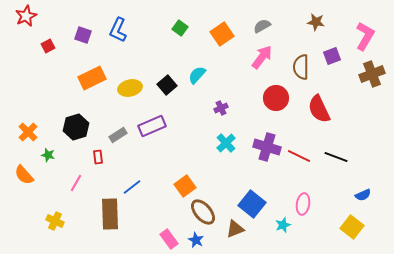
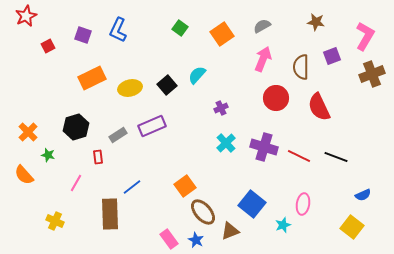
pink arrow at (262, 57): moved 1 px right, 2 px down; rotated 15 degrees counterclockwise
red semicircle at (319, 109): moved 2 px up
purple cross at (267, 147): moved 3 px left
brown triangle at (235, 229): moved 5 px left, 2 px down
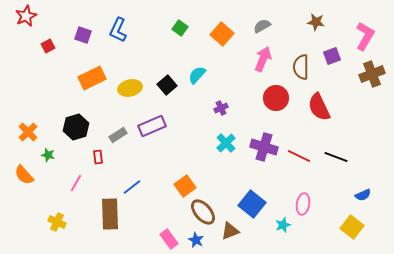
orange square at (222, 34): rotated 15 degrees counterclockwise
yellow cross at (55, 221): moved 2 px right, 1 px down
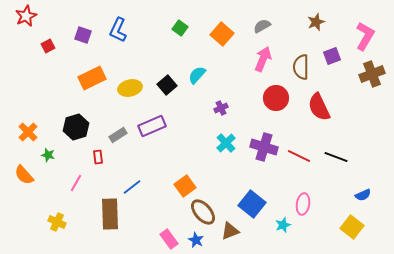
brown star at (316, 22): rotated 30 degrees counterclockwise
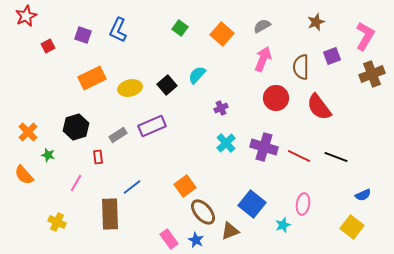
red semicircle at (319, 107): rotated 12 degrees counterclockwise
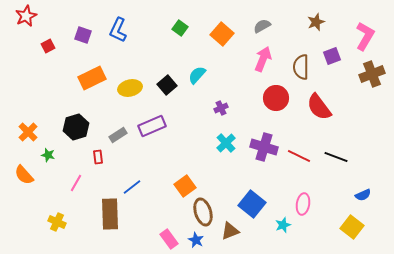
brown ellipse at (203, 212): rotated 24 degrees clockwise
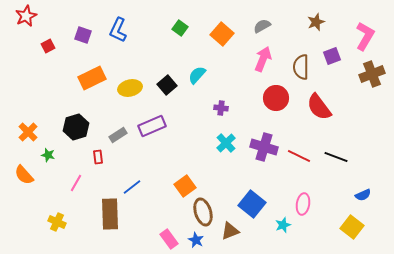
purple cross at (221, 108): rotated 32 degrees clockwise
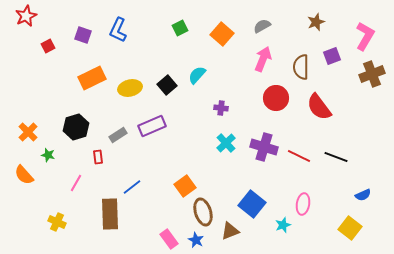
green square at (180, 28): rotated 28 degrees clockwise
yellow square at (352, 227): moved 2 px left, 1 px down
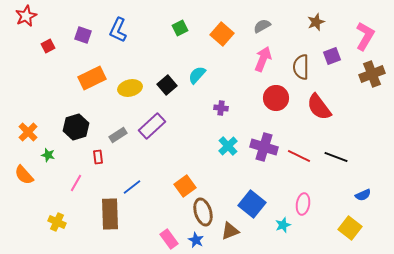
purple rectangle at (152, 126): rotated 20 degrees counterclockwise
cyan cross at (226, 143): moved 2 px right, 3 px down
